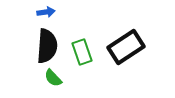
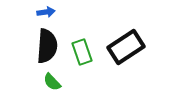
green semicircle: moved 1 px left, 4 px down
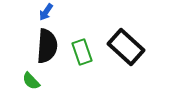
blue arrow: rotated 132 degrees clockwise
black rectangle: rotated 75 degrees clockwise
green semicircle: moved 21 px left, 1 px up
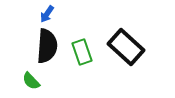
blue arrow: moved 1 px right, 2 px down
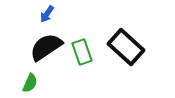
black semicircle: moved 1 px left, 1 px down; rotated 128 degrees counterclockwise
green semicircle: moved 1 px left, 2 px down; rotated 114 degrees counterclockwise
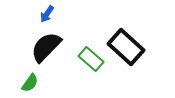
black semicircle: rotated 12 degrees counterclockwise
green rectangle: moved 9 px right, 7 px down; rotated 30 degrees counterclockwise
green semicircle: rotated 12 degrees clockwise
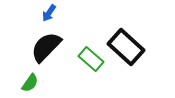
blue arrow: moved 2 px right, 1 px up
